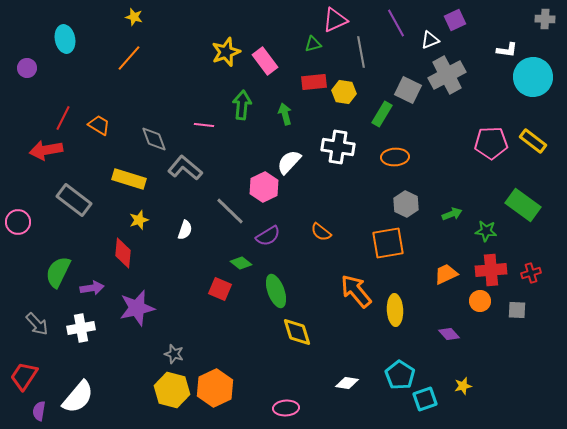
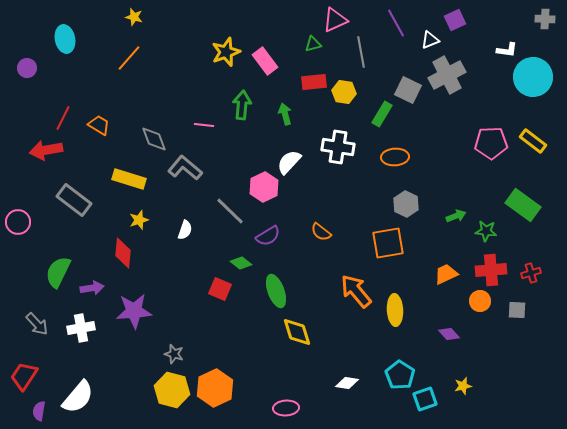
green arrow at (452, 214): moved 4 px right, 2 px down
purple star at (137, 308): moved 3 px left, 3 px down; rotated 9 degrees clockwise
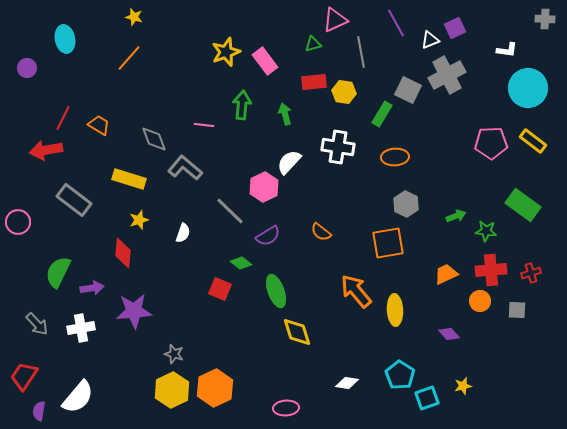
purple square at (455, 20): moved 8 px down
cyan circle at (533, 77): moved 5 px left, 11 px down
white semicircle at (185, 230): moved 2 px left, 3 px down
yellow hexagon at (172, 390): rotated 20 degrees clockwise
cyan square at (425, 399): moved 2 px right, 1 px up
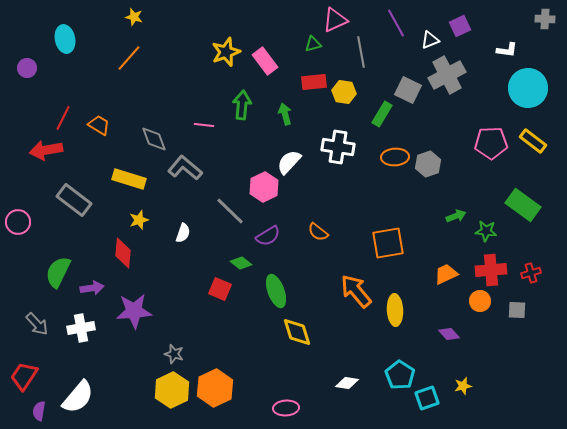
purple square at (455, 28): moved 5 px right, 2 px up
gray hexagon at (406, 204): moved 22 px right, 40 px up; rotated 15 degrees clockwise
orange semicircle at (321, 232): moved 3 px left
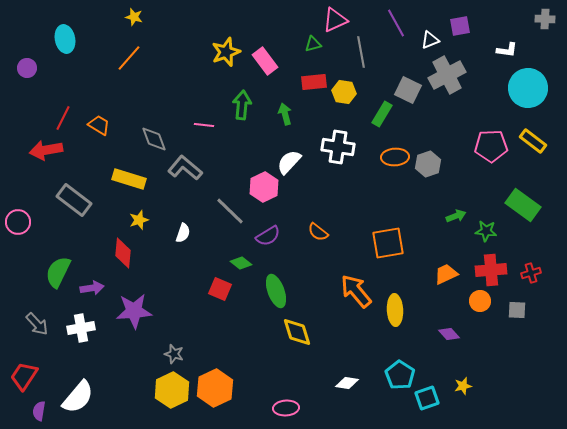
purple square at (460, 26): rotated 15 degrees clockwise
pink pentagon at (491, 143): moved 3 px down
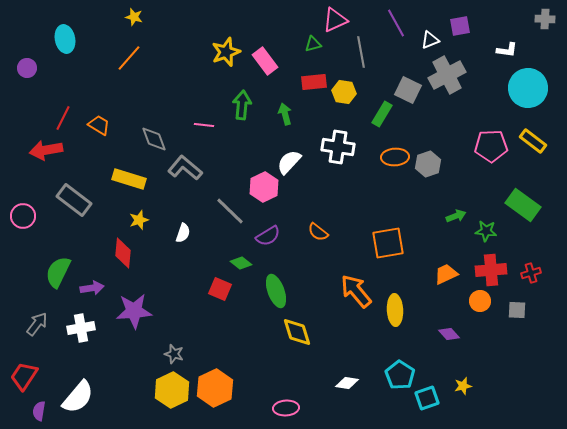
pink circle at (18, 222): moved 5 px right, 6 px up
gray arrow at (37, 324): rotated 100 degrees counterclockwise
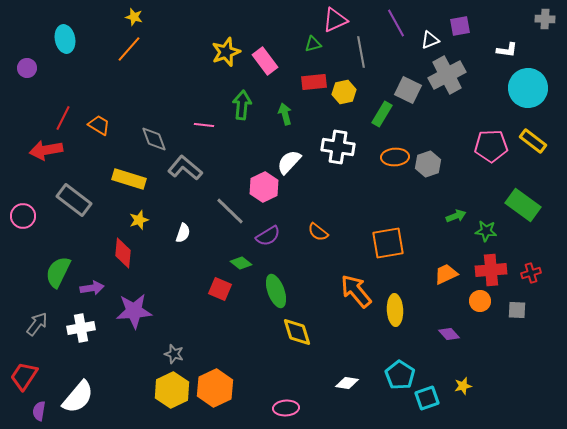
orange line at (129, 58): moved 9 px up
yellow hexagon at (344, 92): rotated 20 degrees counterclockwise
